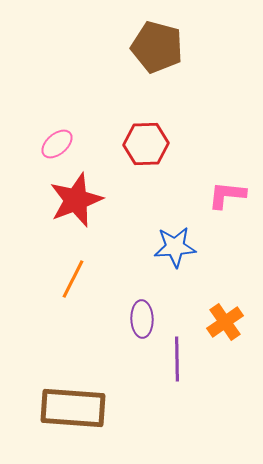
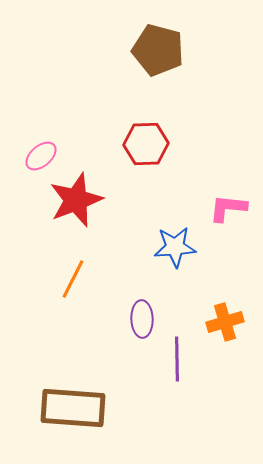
brown pentagon: moved 1 px right, 3 px down
pink ellipse: moved 16 px left, 12 px down
pink L-shape: moved 1 px right, 13 px down
orange cross: rotated 18 degrees clockwise
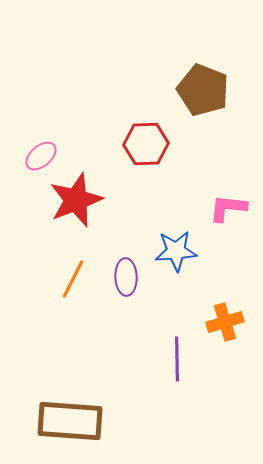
brown pentagon: moved 45 px right, 40 px down; rotated 6 degrees clockwise
blue star: moved 1 px right, 4 px down
purple ellipse: moved 16 px left, 42 px up
brown rectangle: moved 3 px left, 13 px down
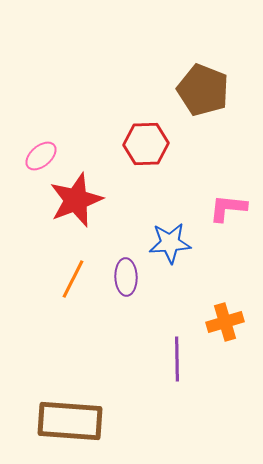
blue star: moved 6 px left, 8 px up
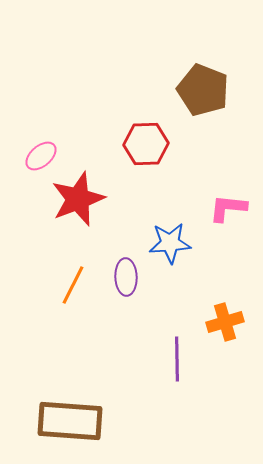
red star: moved 2 px right, 1 px up
orange line: moved 6 px down
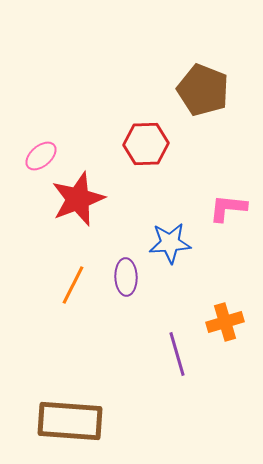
purple line: moved 5 px up; rotated 15 degrees counterclockwise
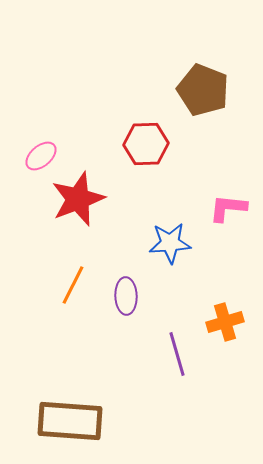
purple ellipse: moved 19 px down
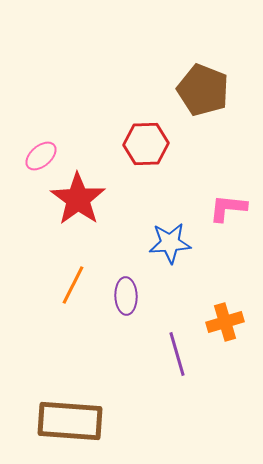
red star: rotated 16 degrees counterclockwise
